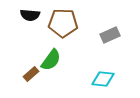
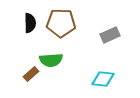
black semicircle: moved 8 px down; rotated 96 degrees counterclockwise
brown pentagon: moved 2 px left
green semicircle: rotated 50 degrees clockwise
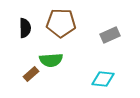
black semicircle: moved 5 px left, 5 px down
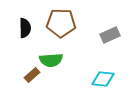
brown rectangle: moved 1 px right, 1 px down
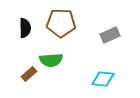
brown rectangle: moved 3 px left, 1 px up
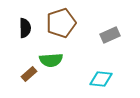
brown pentagon: rotated 20 degrees counterclockwise
cyan diamond: moved 2 px left
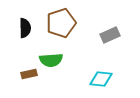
brown rectangle: rotated 28 degrees clockwise
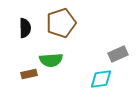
gray rectangle: moved 8 px right, 19 px down
cyan diamond: rotated 15 degrees counterclockwise
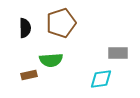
gray rectangle: moved 1 px up; rotated 24 degrees clockwise
brown rectangle: moved 1 px down
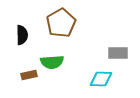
brown pentagon: rotated 12 degrees counterclockwise
black semicircle: moved 3 px left, 7 px down
green semicircle: moved 1 px right, 2 px down
cyan diamond: rotated 10 degrees clockwise
